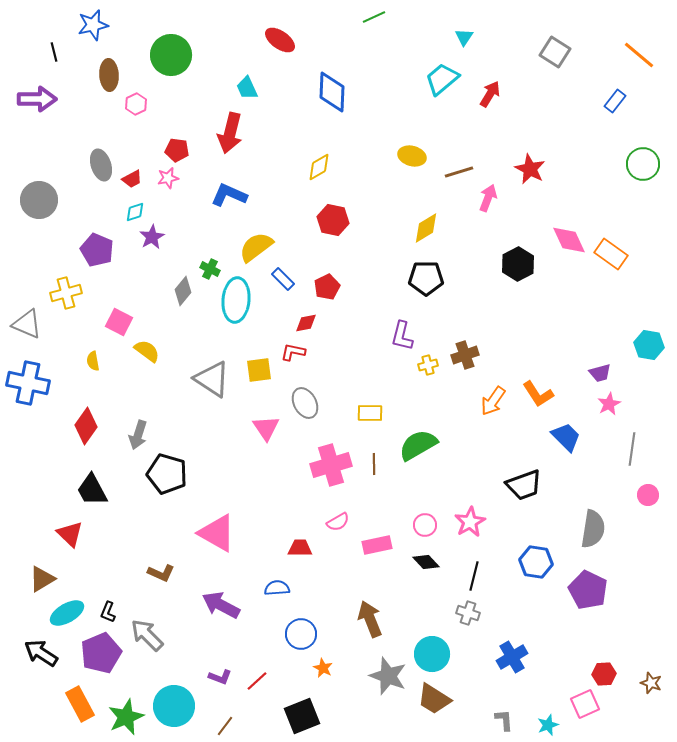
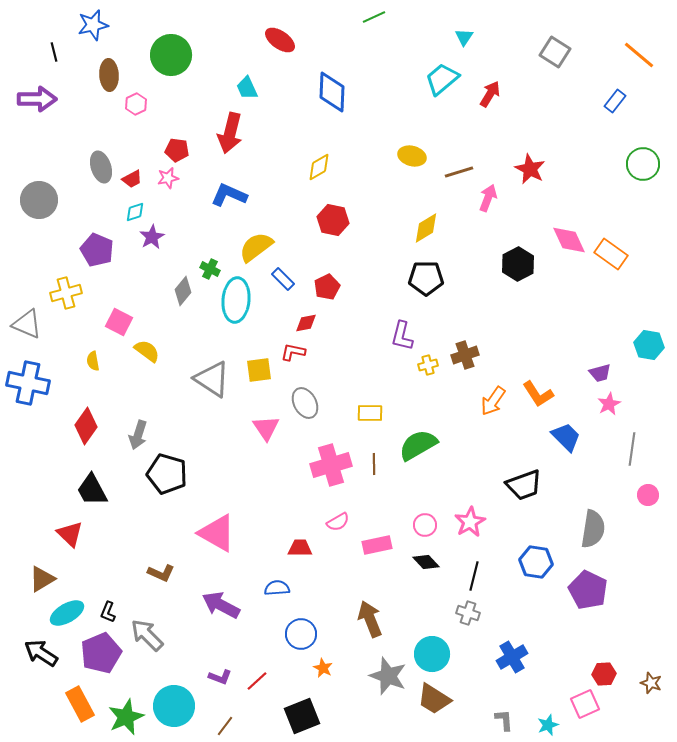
gray ellipse at (101, 165): moved 2 px down
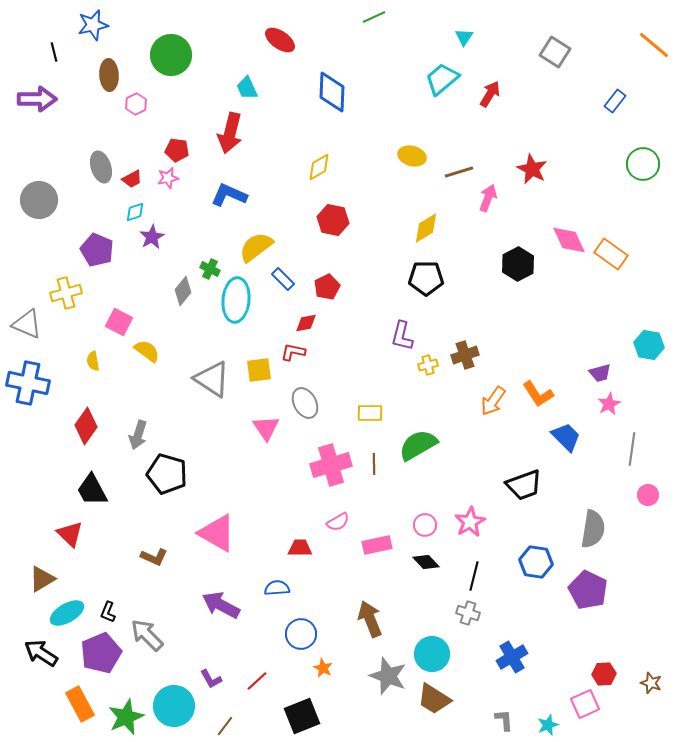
orange line at (639, 55): moved 15 px right, 10 px up
red star at (530, 169): moved 2 px right
brown L-shape at (161, 573): moved 7 px left, 16 px up
purple L-shape at (220, 677): moved 9 px left, 2 px down; rotated 40 degrees clockwise
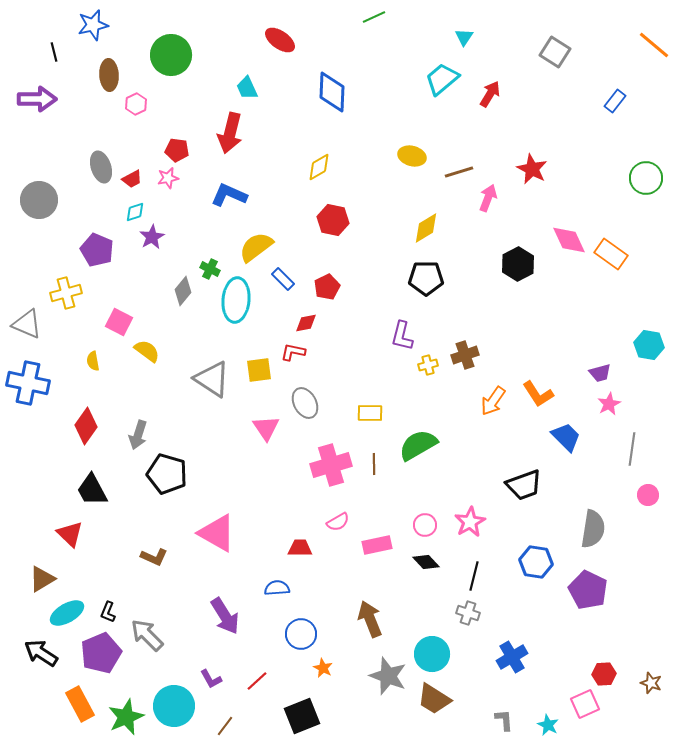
green circle at (643, 164): moved 3 px right, 14 px down
purple arrow at (221, 605): moved 4 px right, 11 px down; rotated 150 degrees counterclockwise
cyan star at (548, 725): rotated 25 degrees counterclockwise
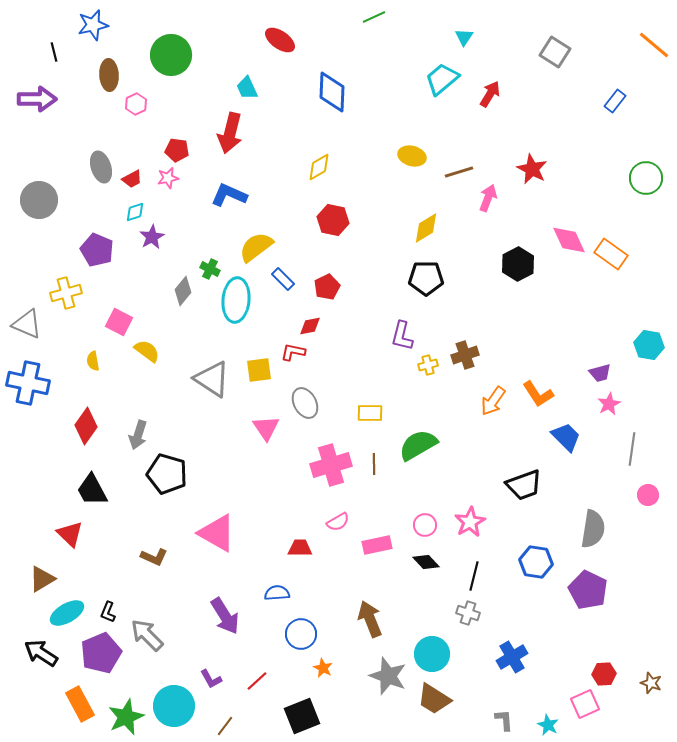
red diamond at (306, 323): moved 4 px right, 3 px down
blue semicircle at (277, 588): moved 5 px down
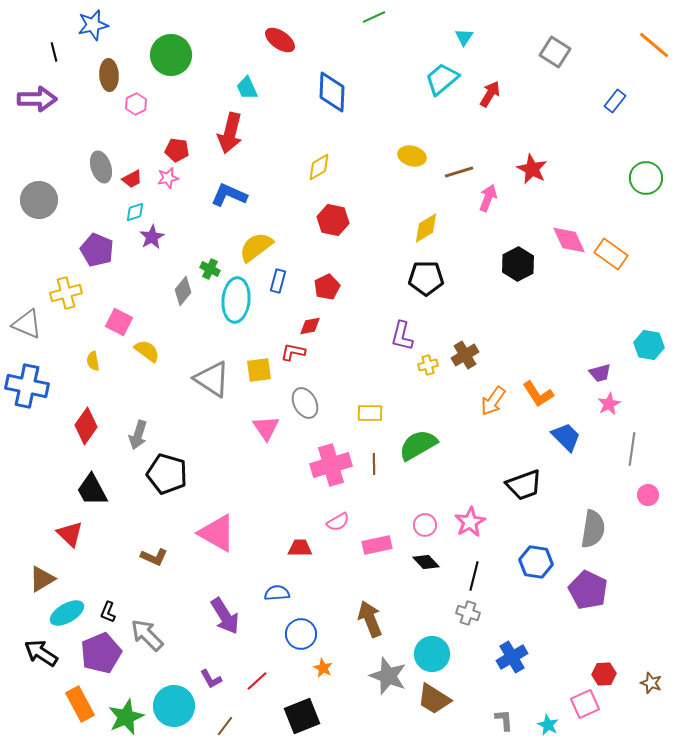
blue rectangle at (283, 279): moved 5 px left, 2 px down; rotated 60 degrees clockwise
brown cross at (465, 355): rotated 12 degrees counterclockwise
blue cross at (28, 383): moved 1 px left, 3 px down
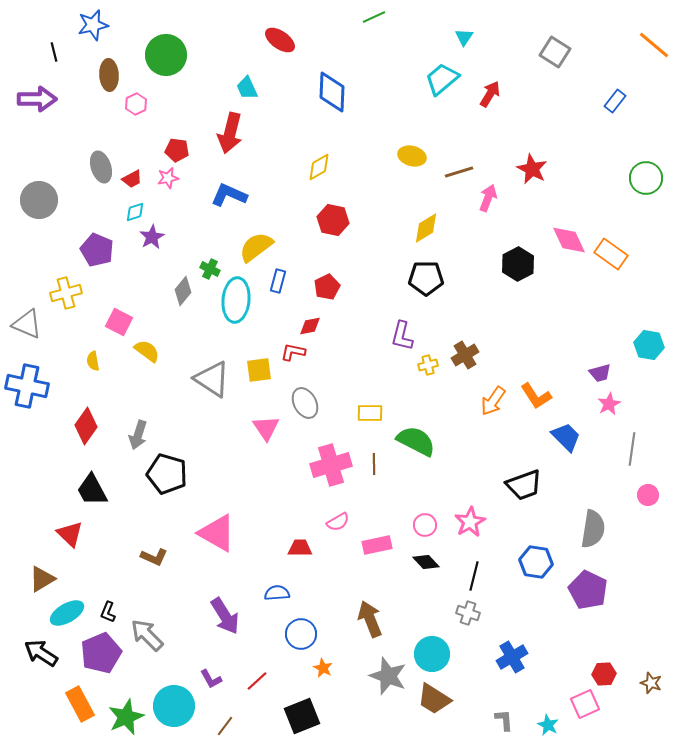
green circle at (171, 55): moved 5 px left
orange L-shape at (538, 394): moved 2 px left, 2 px down
green semicircle at (418, 445): moved 2 px left, 4 px up; rotated 57 degrees clockwise
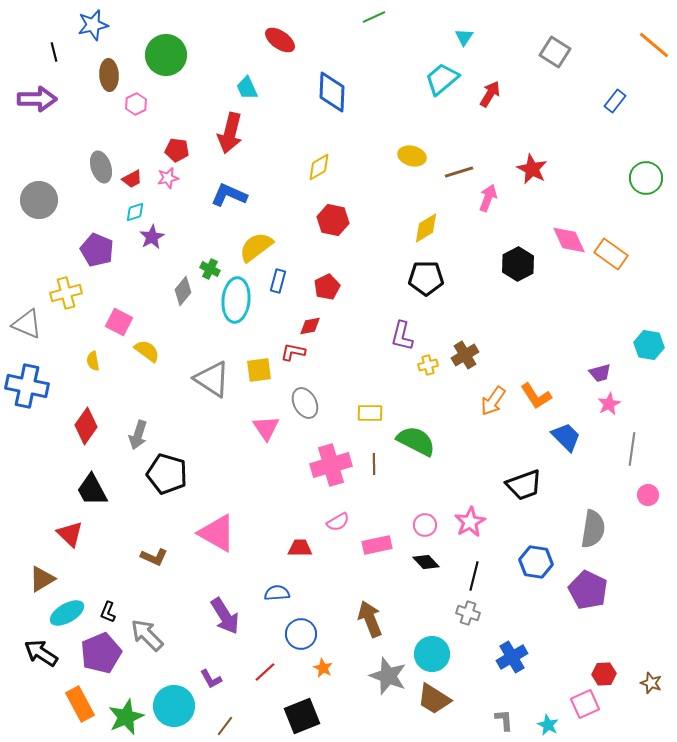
red line at (257, 681): moved 8 px right, 9 px up
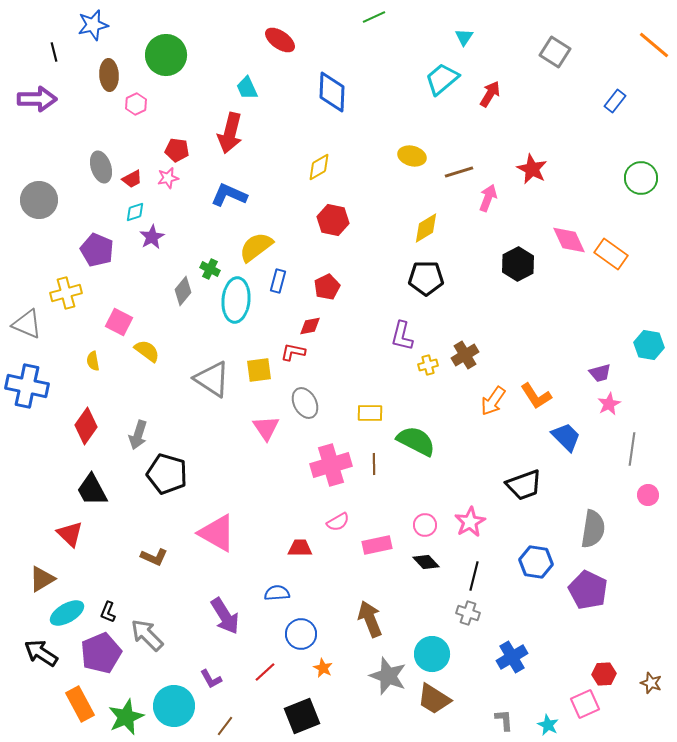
green circle at (646, 178): moved 5 px left
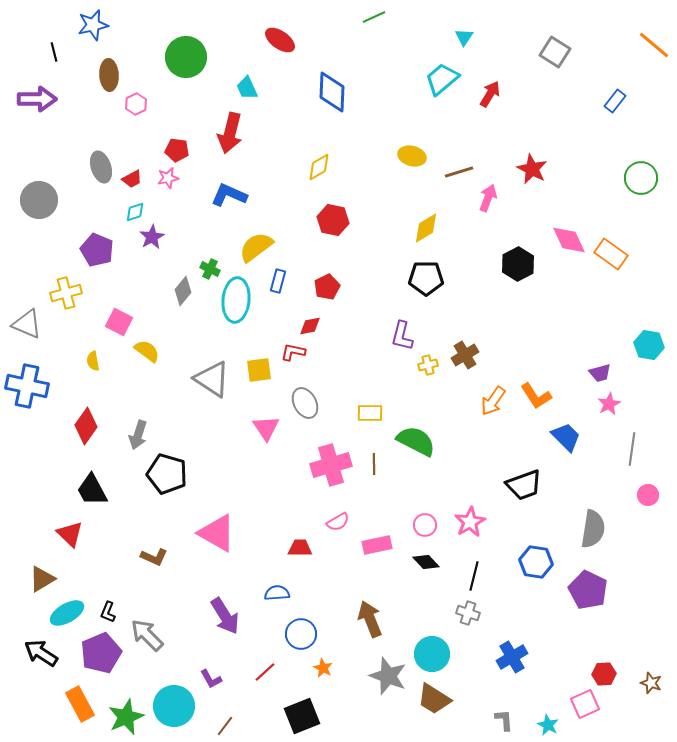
green circle at (166, 55): moved 20 px right, 2 px down
